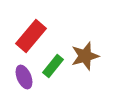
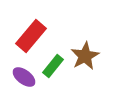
brown star: rotated 12 degrees counterclockwise
purple ellipse: rotated 30 degrees counterclockwise
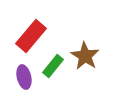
brown star: rotated 12 degrees counterclockwise
purple ellipse: rotated 40 degrees clockwise
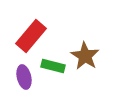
green rectangle: rotated 65 degrees clockwise
